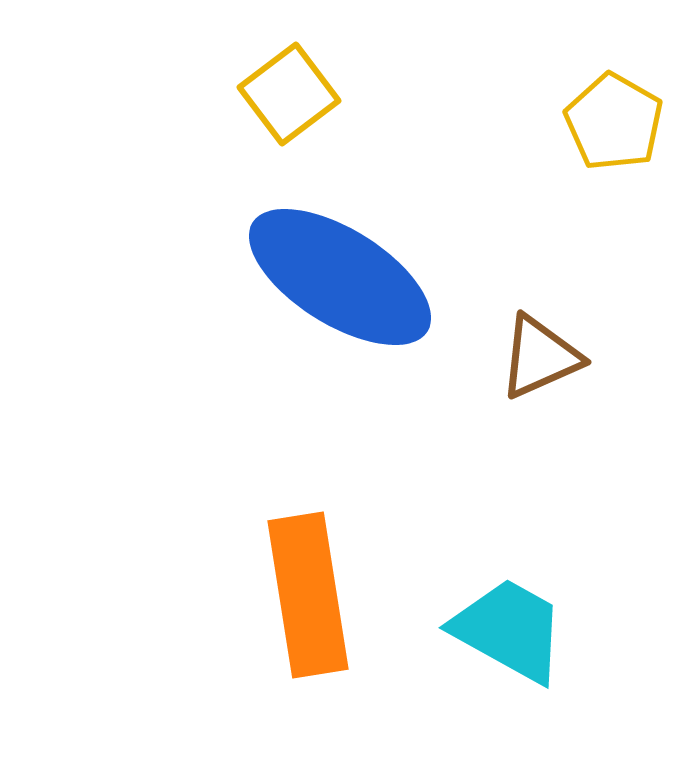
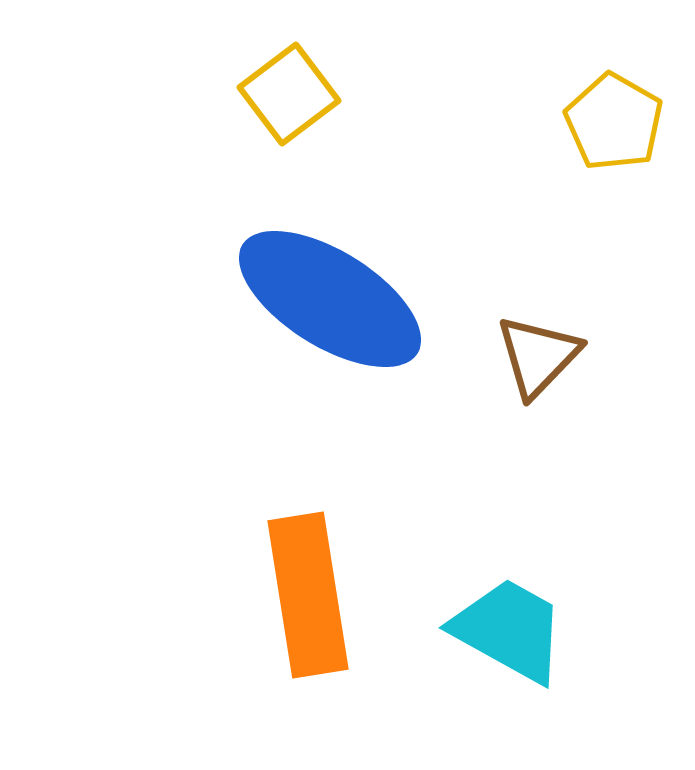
blue ellipse: moved 10 px left, 22 px down
brown triangle: moved 2 px left, 1 px up; rotated 22 degrees counterclockwise
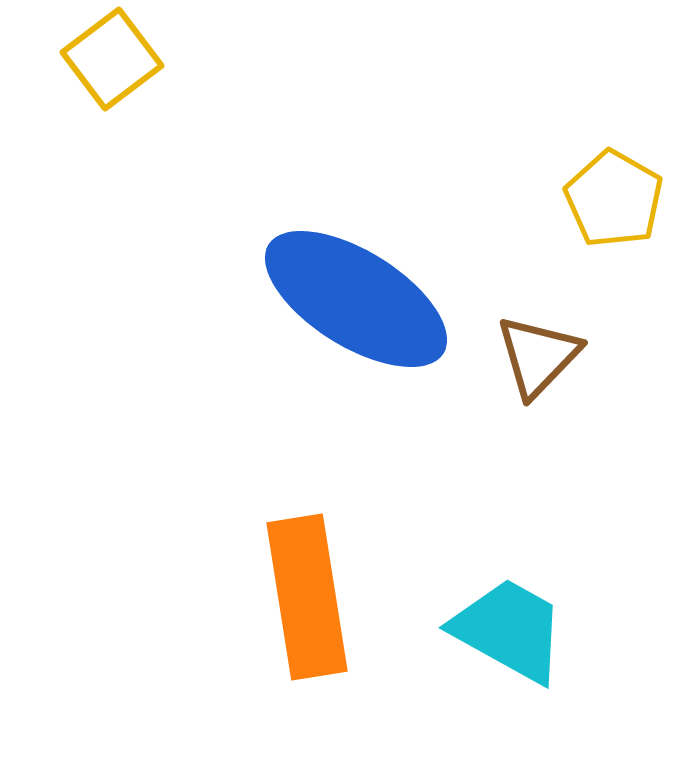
yellow square: moved 177 px left, 35 px up
yellow pentagon: moved 77 px down
blue ellipse: moved 26 px right
orange rectangle: moved 1 px left, 2 px down
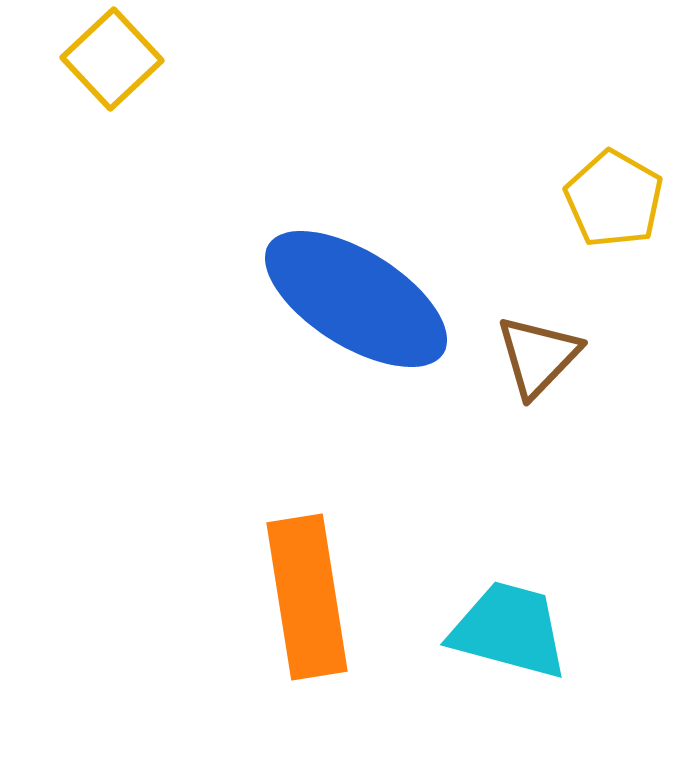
yellow square: rotated 6 degrees counterclockwise
cyan trapezoid: rotated 14 degrees counterclockwise
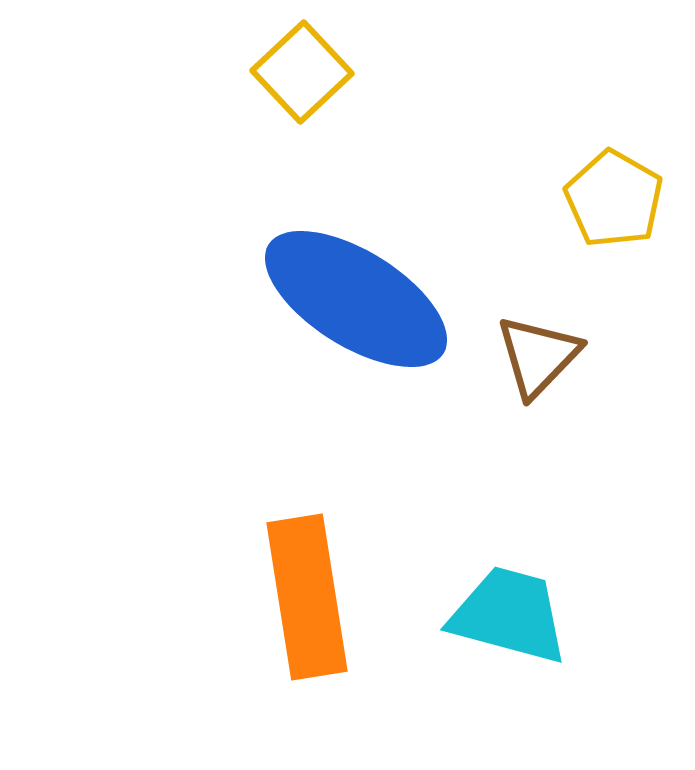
yellow square: moved 190 px right, 13 px down
cyan trapezoid: moved 15 px up
